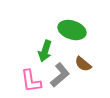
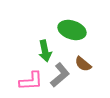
green arrow: rotated 30 degrees counterclockwise
pink L-shape: rotated 85 degrees counterclockwise
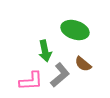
green ellipse: moved 3 px right
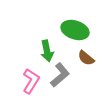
green arrow: moved 2 px right
brown semicircle: moved 3 px right, 6 px up
pink L-shape: rotated 55 degrees counterclockwise
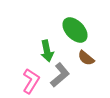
green ellipse: rotated 28 degrees clockwise
